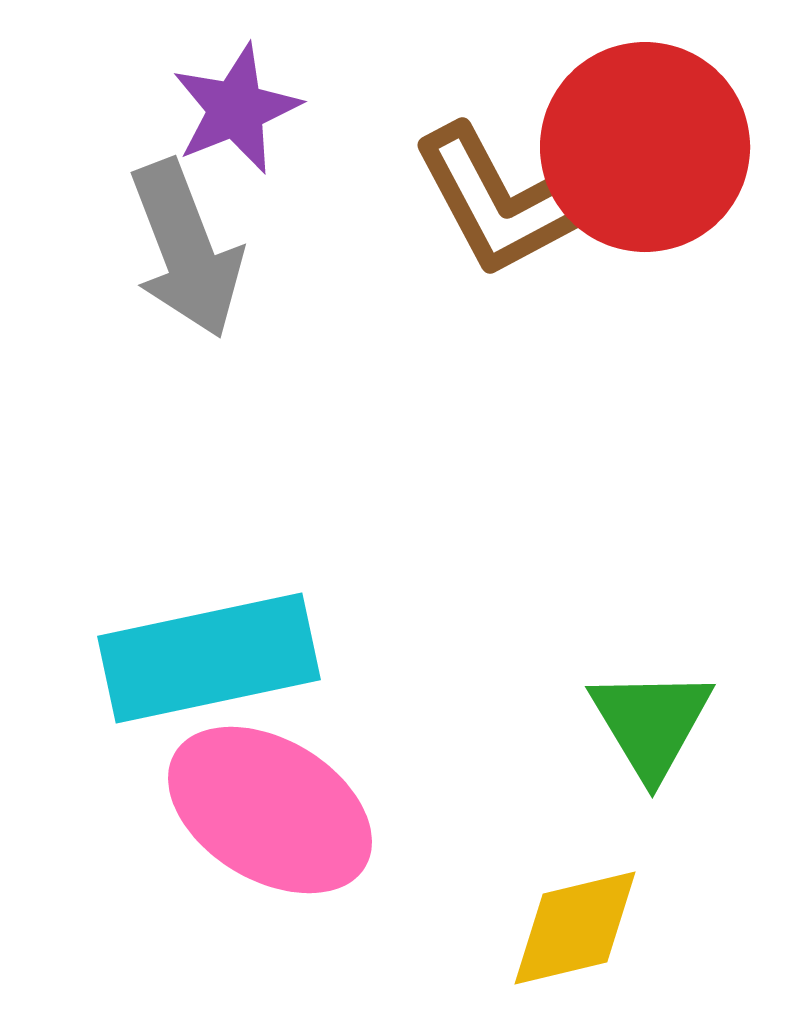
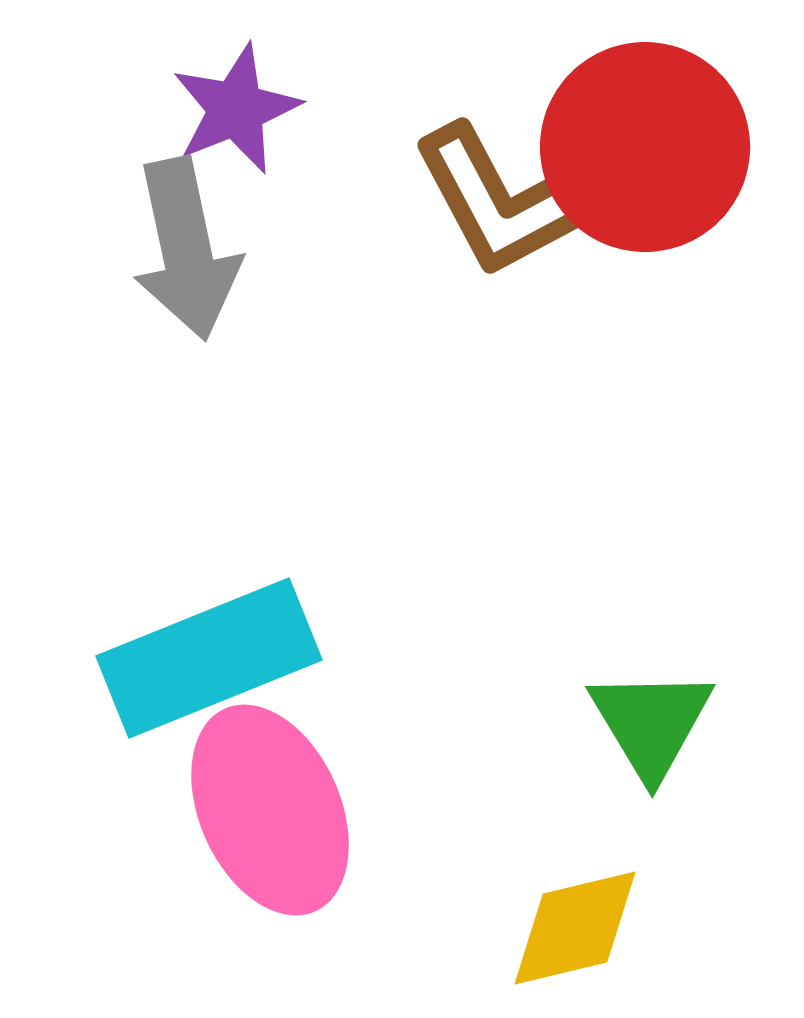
gray arrow: rotated 9 degrees clockwise
cyan rectangle: rotated 10 degrees counterclockwise
pink ellipse: rotated 35 degrees clockwise
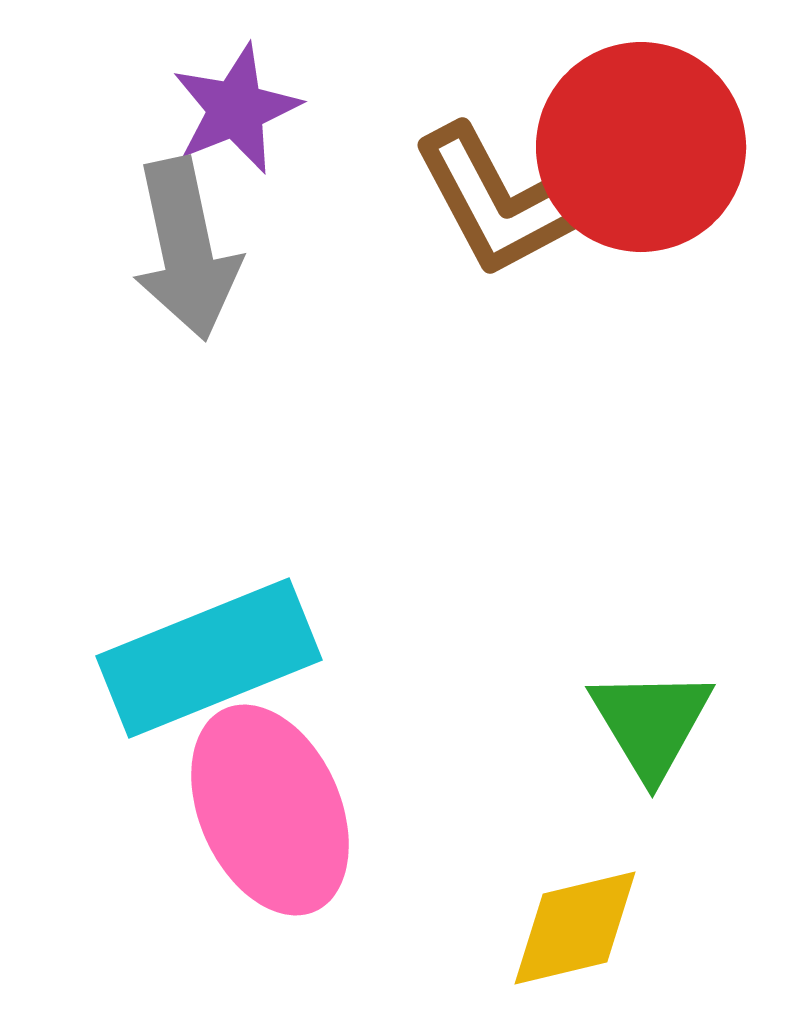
red circle: moved 4 px left
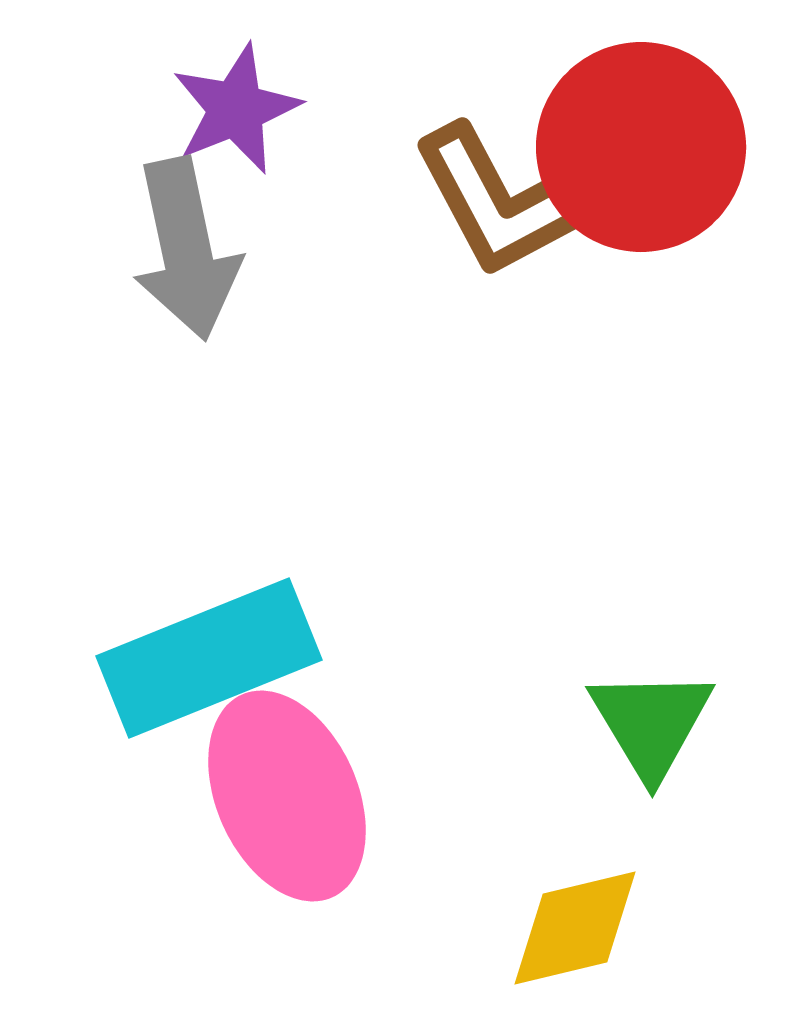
pink ellipse: moved 17 px right, 14 px up
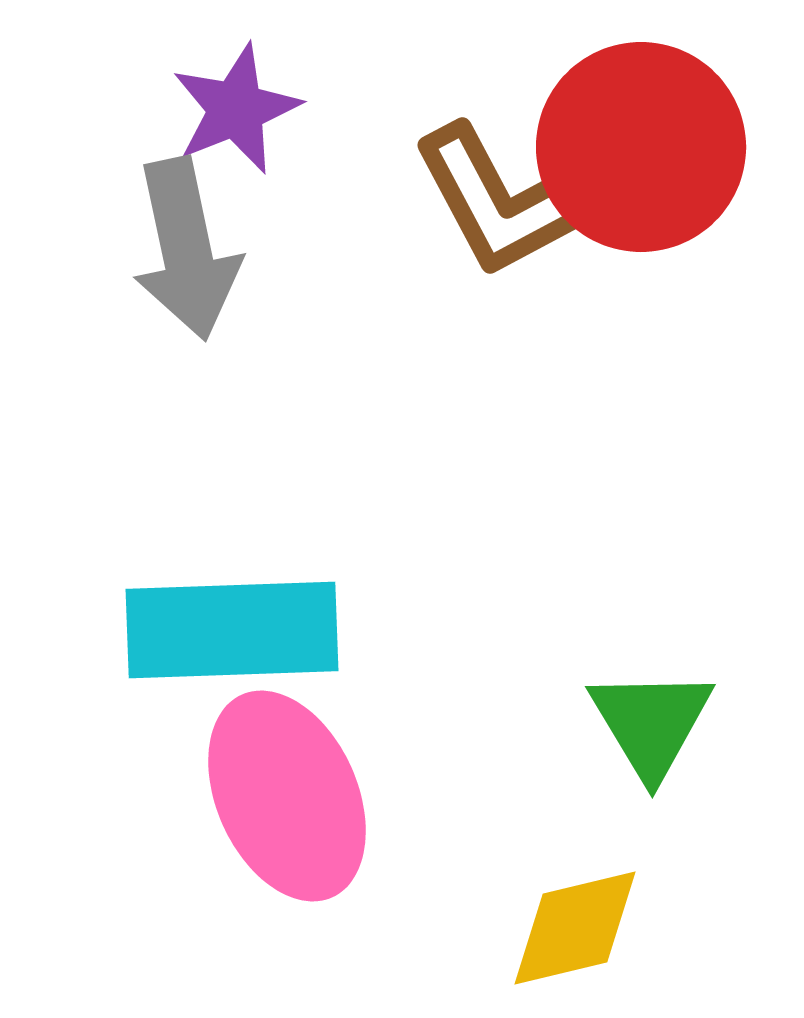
cyan rectangle: moved 23 px right, 28 px up; rotated 20 degrees clockwise
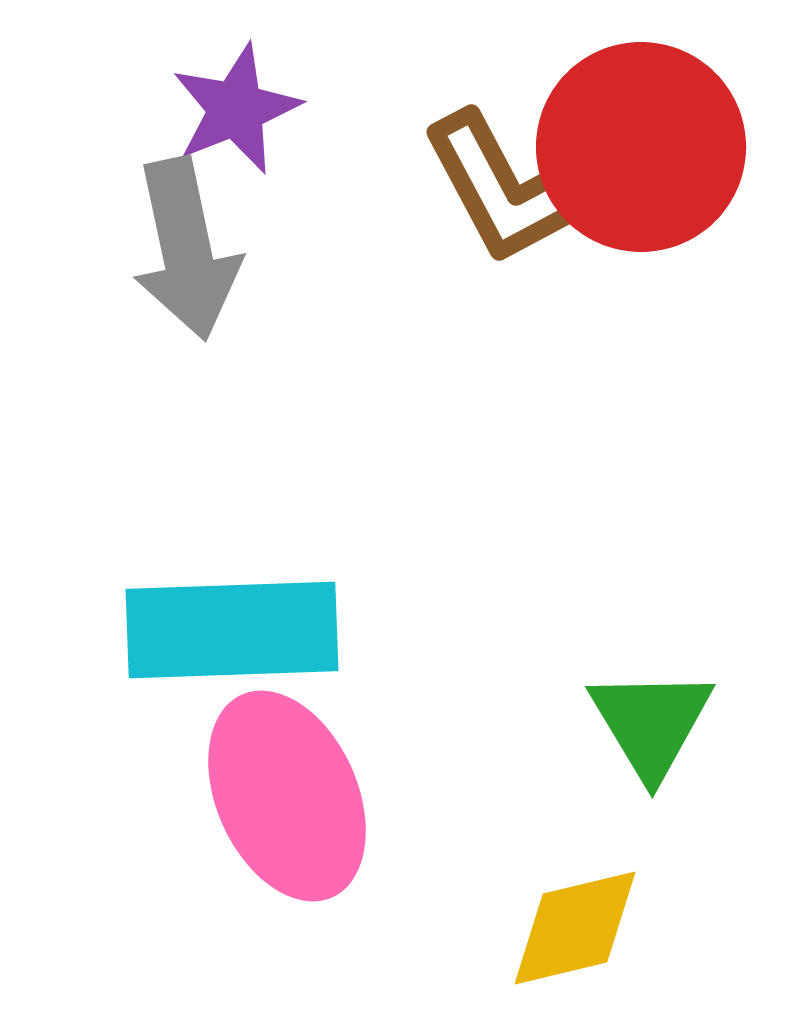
brown L-shape: moved 9 px right, 13 px up
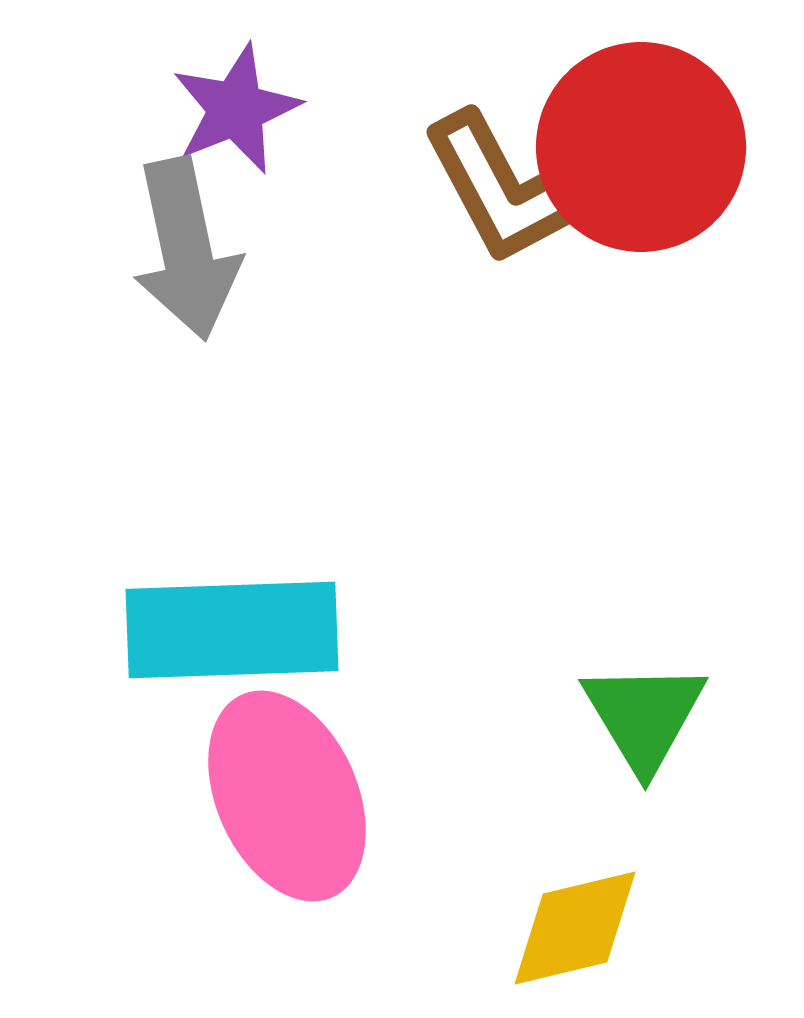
green triangle: moved 7 px left, 7 px up
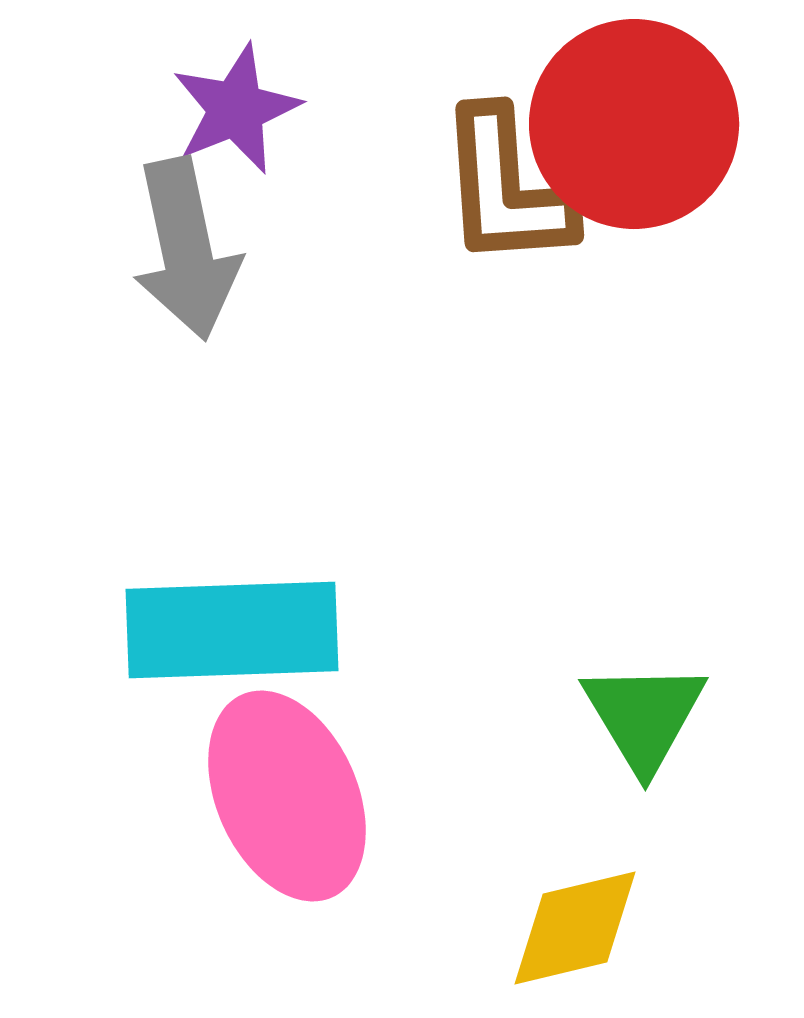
red circle: moved 7 px left, 23 px up
brown L-shape: rotated 24 degrees clockwise
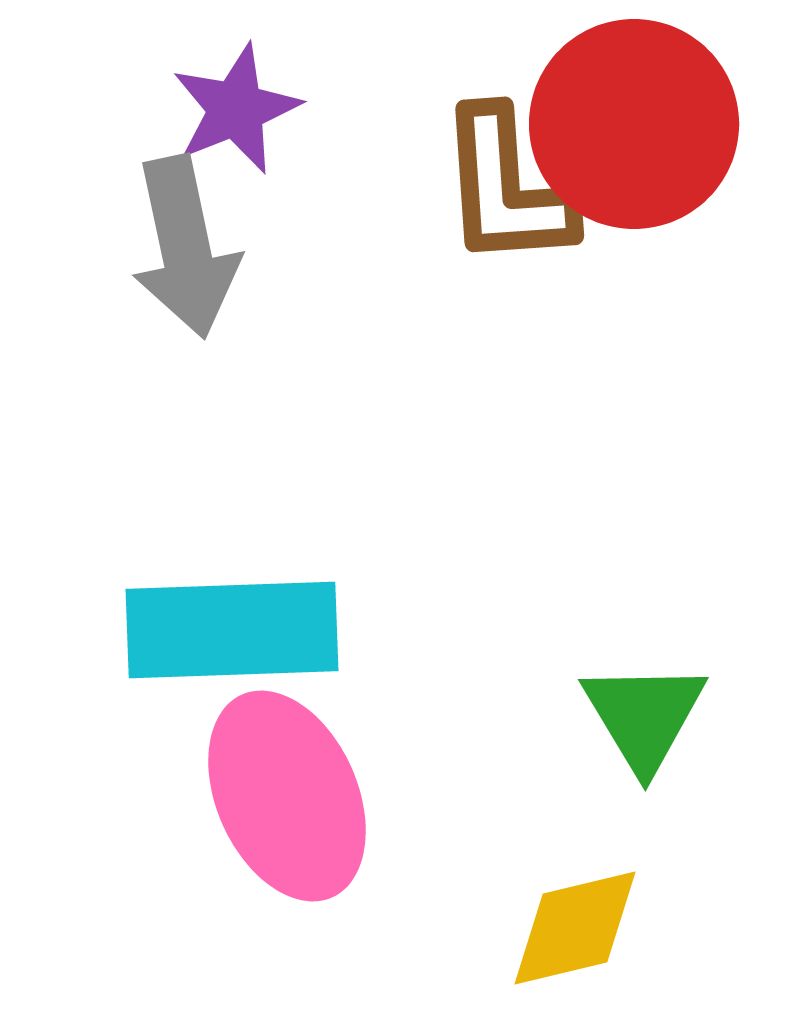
gray arrow: moved 1 px left, 2 px up
